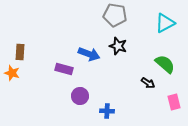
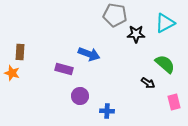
black star: moved 18 px right, 12 px up; rotated 18 degrees counterclockwise
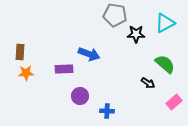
purple rectangle: rotated 18 degrees counterclockwise
orange star: moved 14 px right; rotated 21 degrees counterclockwise
pink rectangle: rotated 63 degrees clockwise
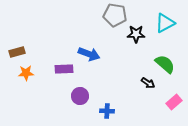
brown rectangle: moved 3 px left; rotated 70 degrees clockwise
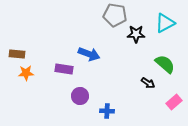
brown rectangle: moved 2 px down; rotated 21 degrees clockwise
purple rectangle: rotated 12 degrees clockwise
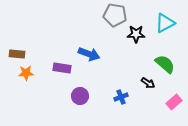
purple rectangle: moved 2 px left, 1 px up
blue cross: moved 14 px right, 14 px up; rotated 24 degrees counterclockwise
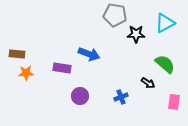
pink rectangle: rotated 42 degrees counterclockwise
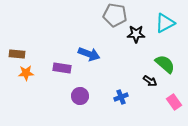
black arrow: moved 2 px right, 2 px up
pink rectangle: rotated 42 degrees counterclockwise
